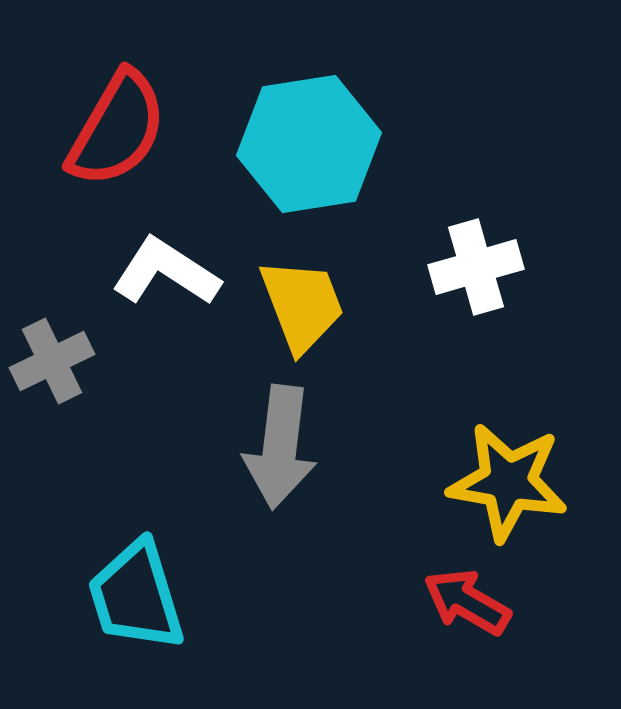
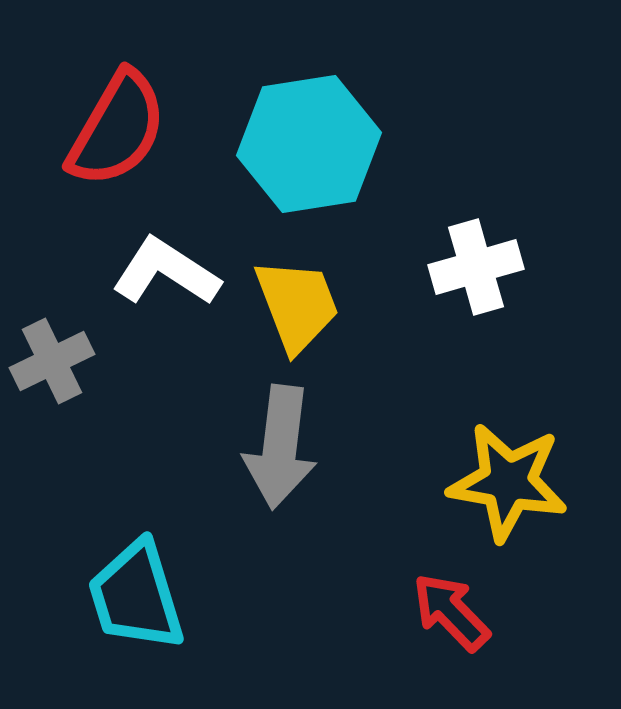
yellow trapezoid: moved 5 px left
red arrow: moved 16 px left, 10 px down; rotated 16 degrees clockwise
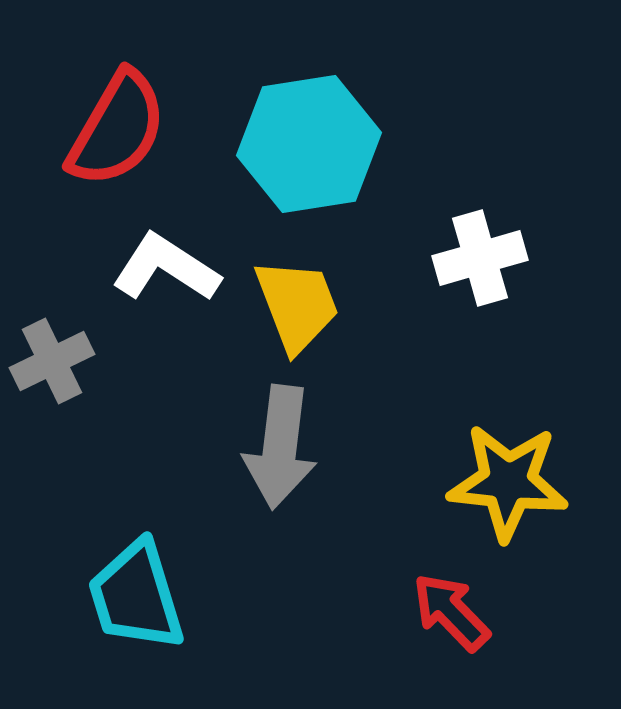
white cross: moved 4 px right, 9 px up
white L-shape: moved 4 px up
yellow star: rotated 4 degrees counterclockwise
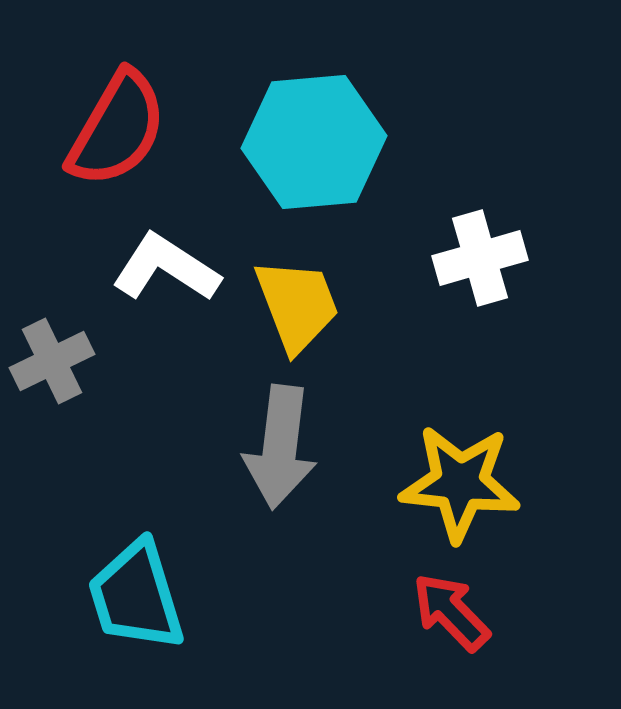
cyan hexagon: moved 5 px right, 2 px up; rotated 4 degrees clockwise
yellow star: moved 48 px left, 1 px down
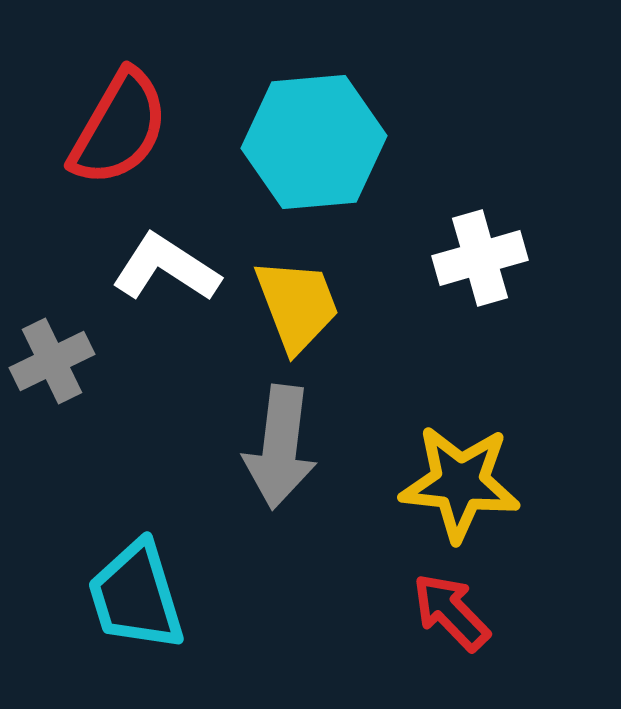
red semicircle: moved 2 px right, 1 px up
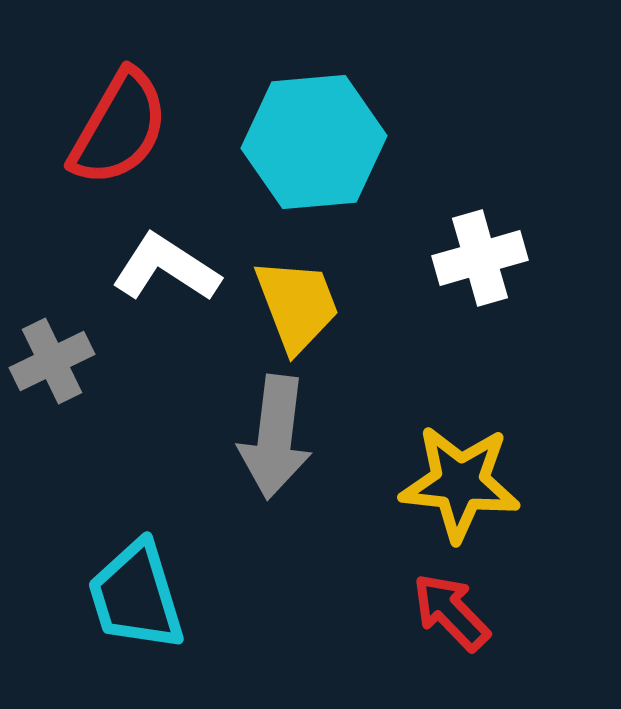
gray arrow: moved 5 px left, 10 px up
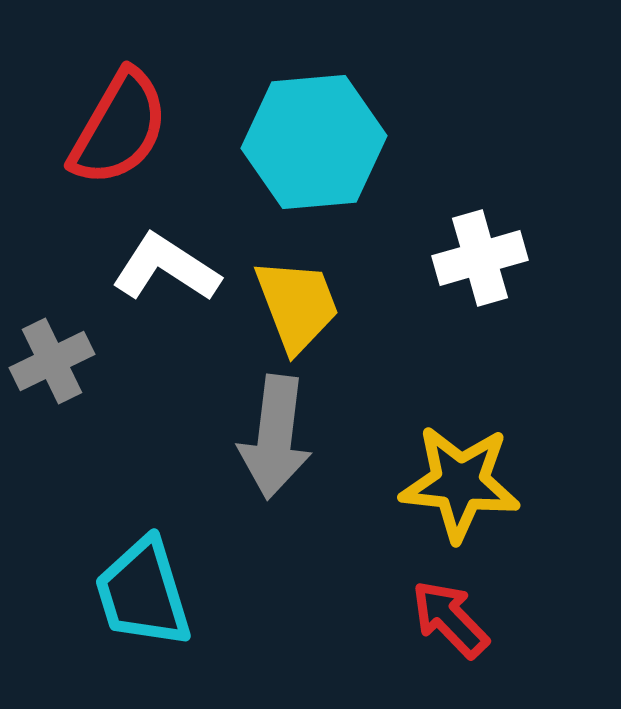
cyan trapezoid: moved 7 px right, 3 px up
red arrow: moved 1 px left, 7 px down
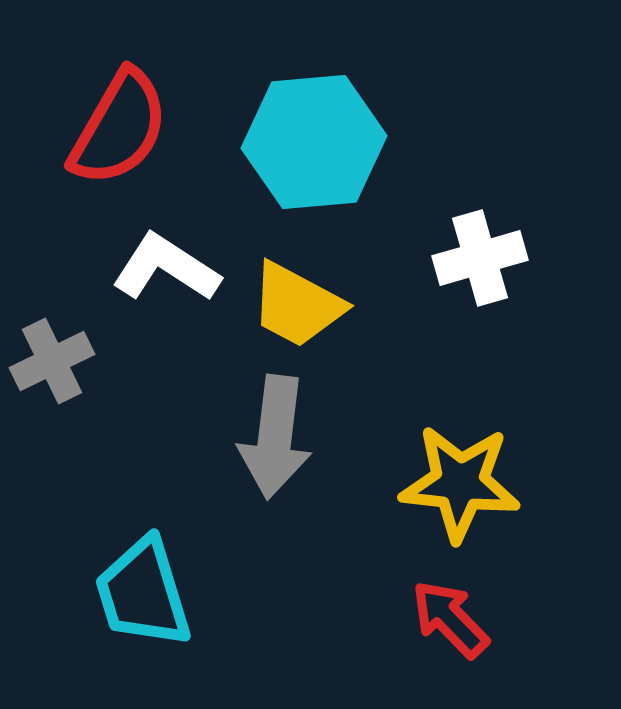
yellow trapezoid: rotated 139 degrees clockwise
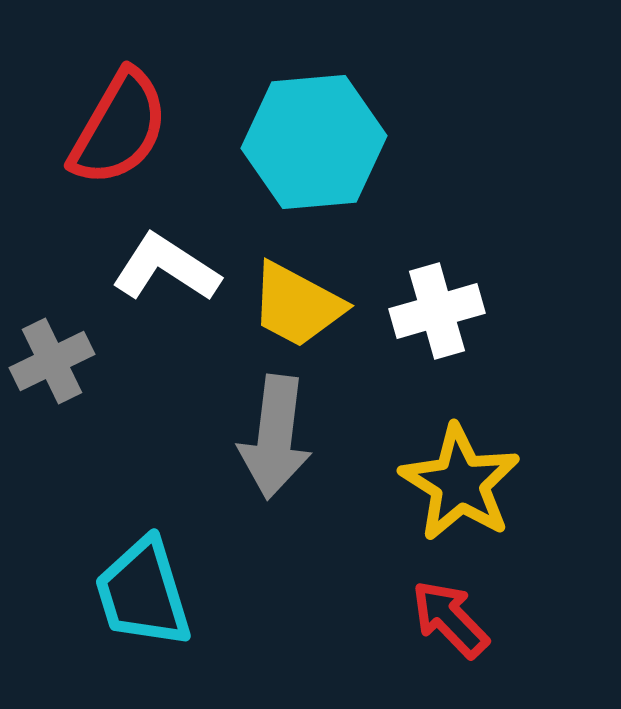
white cross: moved 43 px left, 53 px down
yellow star: rotated 26 degrees clockwise
